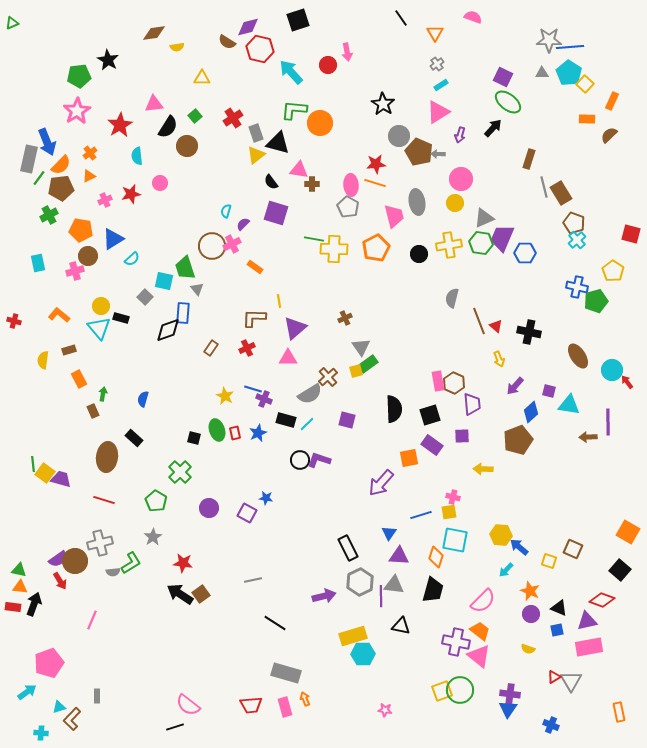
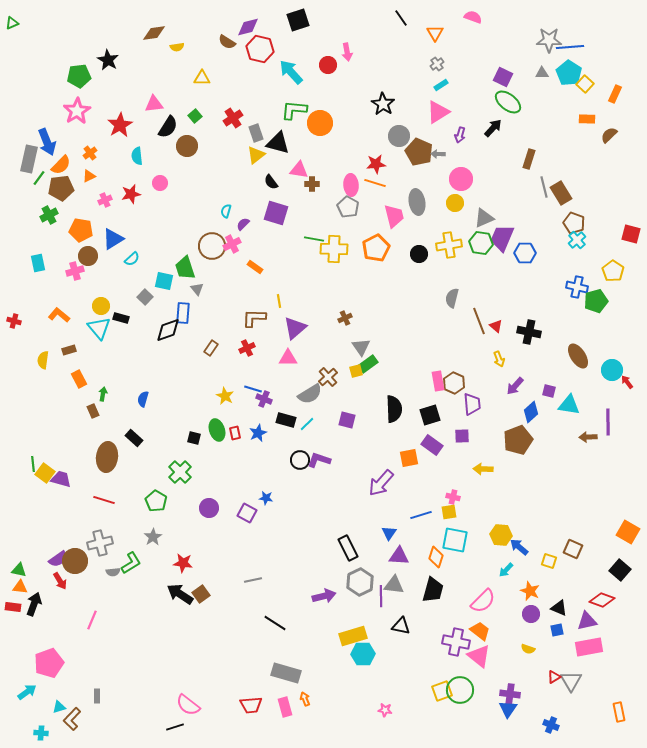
orange rectangle at (612, 101): moved 3 px right, 7 px up
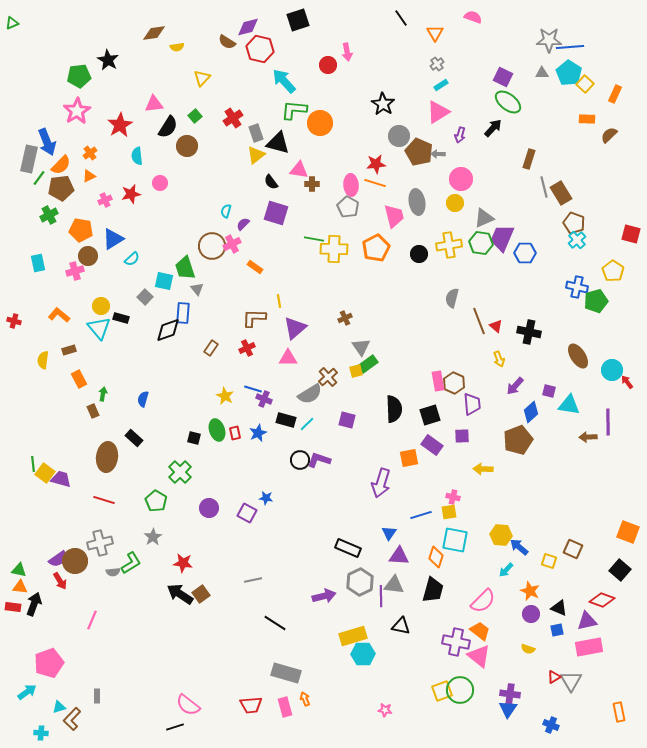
cyan arrow at (291, 72): moved 7 px left, 9 px down
yellow triangle at (202, 78): rotated 48 degrees counterclockwise
purple arrow at (381, 483): rotated 24 degrees counterclockwise
orange square at (628, 532): rotated 10 degrees counterclockwise
black rectangle at (348, 548): rotated 40 degrees counterclockwise
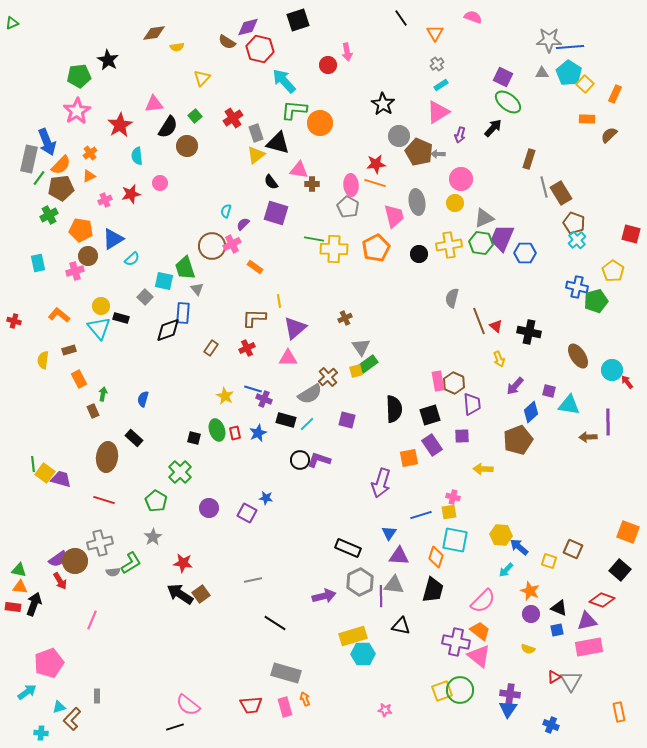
purple rectangle at (432, 445): rotated 20 degrees clockwise
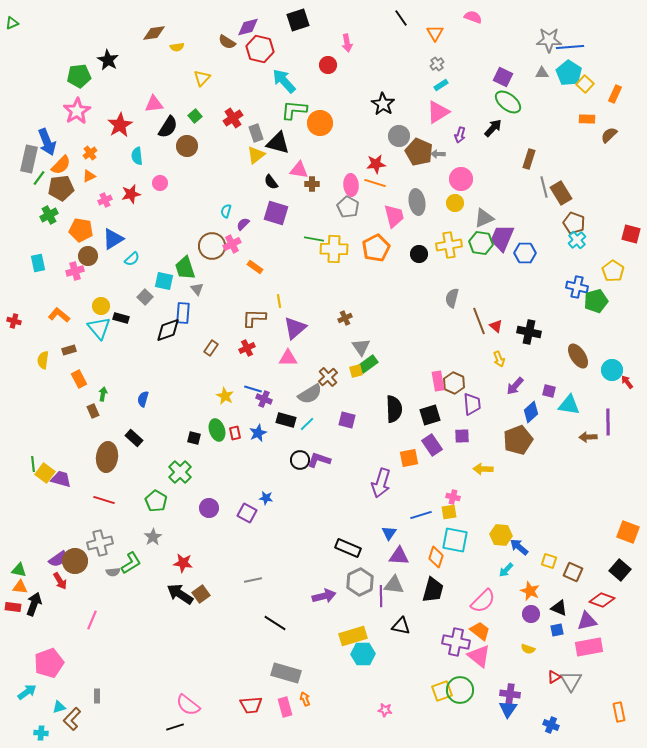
pink arrow at (347, 52): moved 9 px up
brown square at (573, 549): moved 23 px down
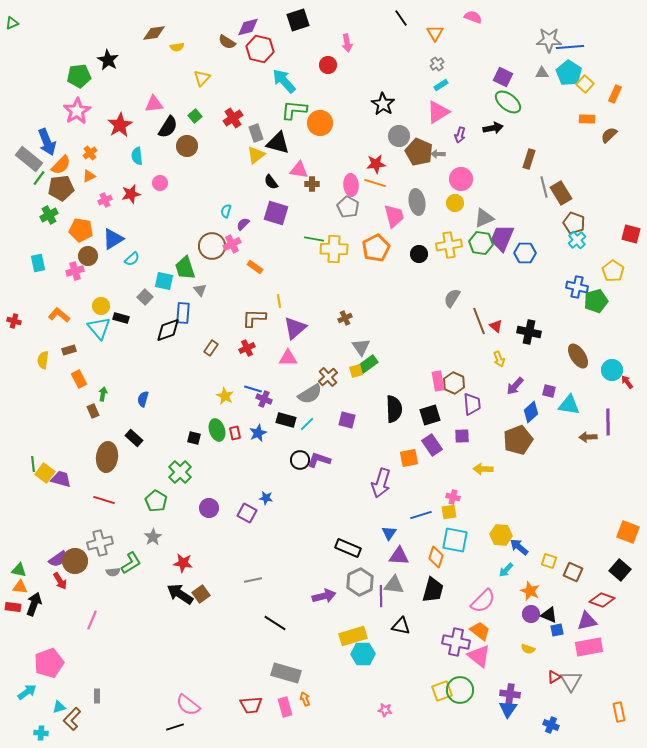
black arrow at (493, 128): rotated 36 degrees clockwise
gray rectangle at (29, 159): rotated 64 degrees counterclockwise
gray triangle at (197, 289): moved 3 px right, 1 px down
gray semicircle at (452, 298): rotated 18 degrees clockwise
black triangle at (559, 608): moved 10 px left, 7 px down
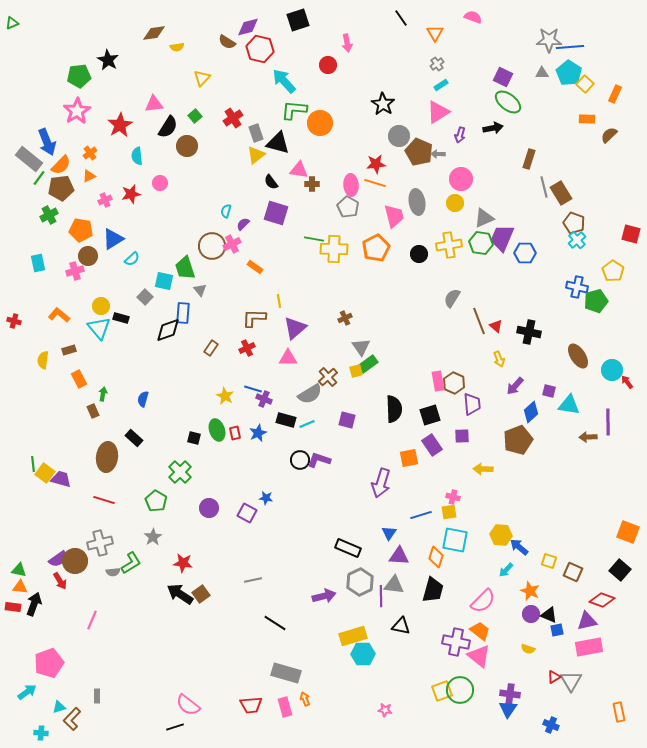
cyan line at (307, 424): rotated 21 degrees clockwise
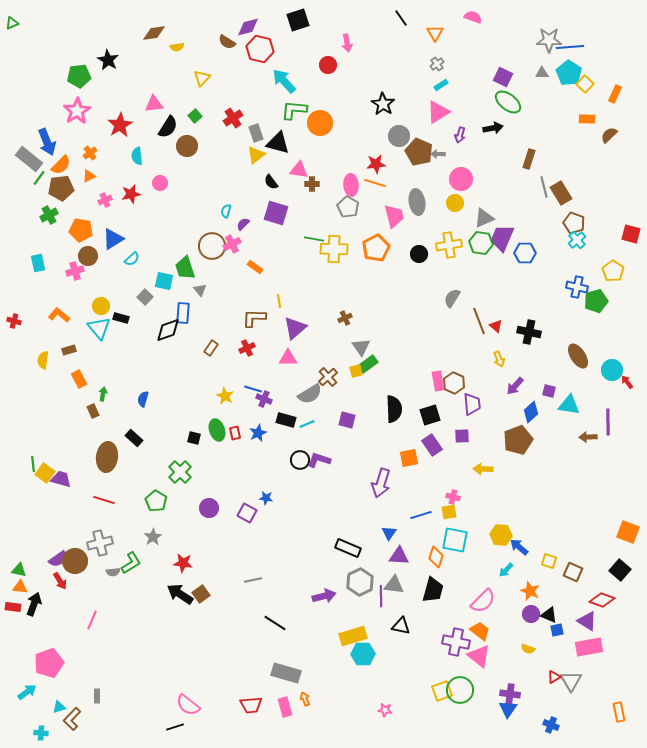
purple triangle at (587, 621): rotated 45 degrees clockwise
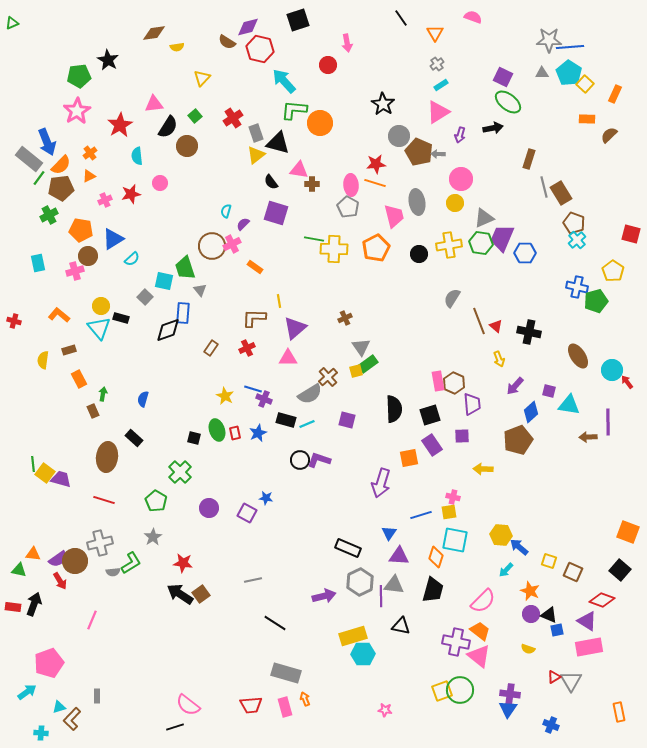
orange triangle at (20, 587): moved 13 px right, 33 px up
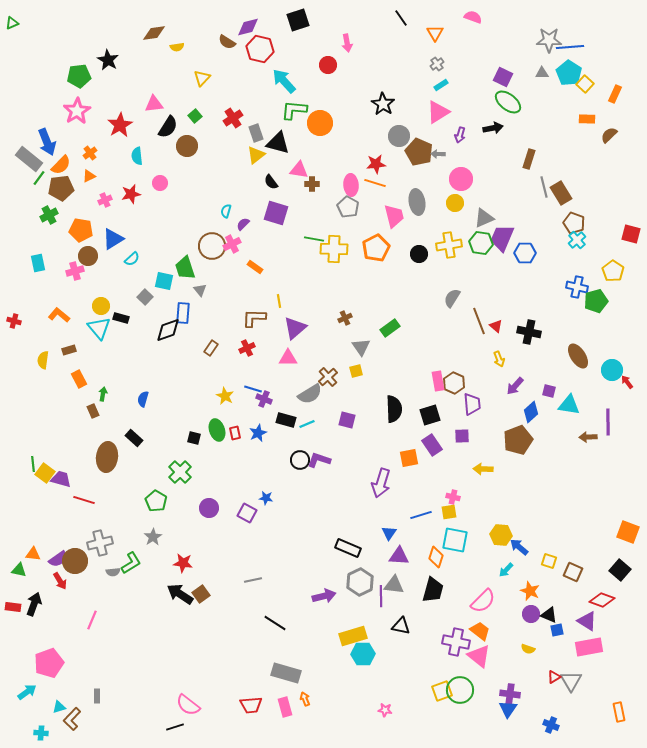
green rectangle at (368, 364): moved 22 px right, 36 px up
red line at (104, 500): moved 20 px left
